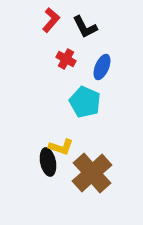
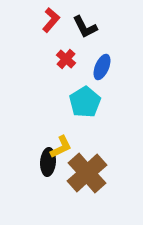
red cross: rotated 12 degrees clockwise
cyan pentagon: rotated 16 degrees clockwise
yellow L-shape: rotated 45 degrees counterclockwise
black ellipse: rotated 16 degrees clockwise
brown cross: moved 5 px left
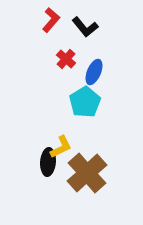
black L-shape: rotated 12 degrees counterclockwise
blue ellipse: moved 8 px left, 5 px down
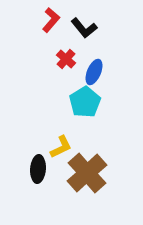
black L-shape: moved 1 px left, 1 px down
black ellipse: moved 10 px left, 7 px down
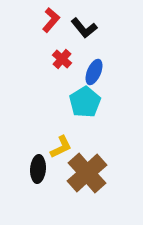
red cross: moved 4 px left
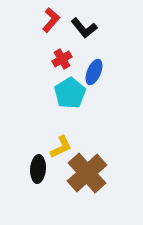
red cross: rotated 18 degrees clockwise
cyan pentagon: moved 15 px left, 9 px up
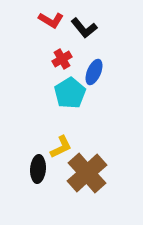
red L-shape: rotated 80 degrees clockwise
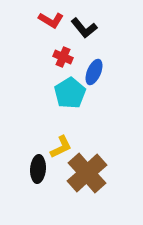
red cross: moved 1 px right, 2 px up; rotated 36 degrees counterclockwise
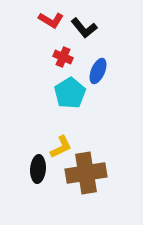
blue ellipse: moved 4 px right, 1 px up
brown cross: moved 1 px left; rotated 33 degrees clockwise
